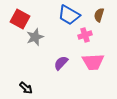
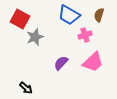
pink trapezoid: rotated 40 degrees counterclockwise
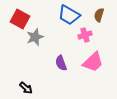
purple semicircle: rotated 63 degrees counterclockwise
